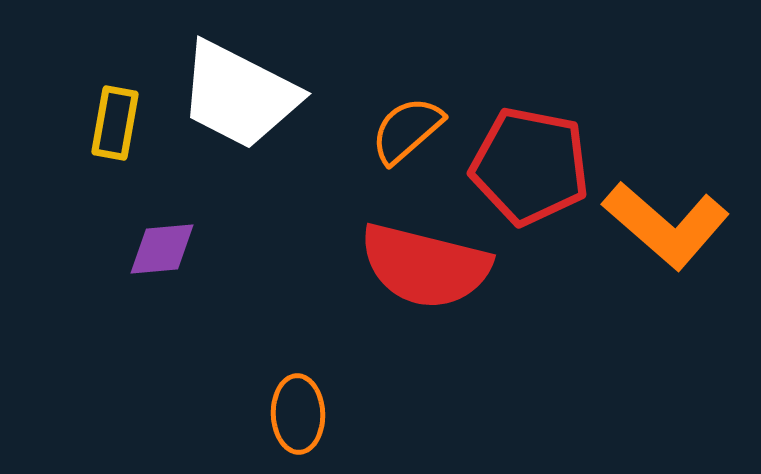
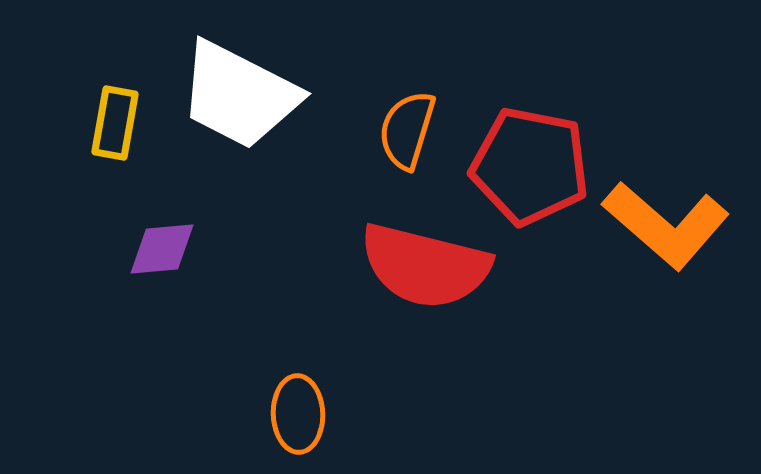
orange semicircle: rotated 32 degrees counterclockwise
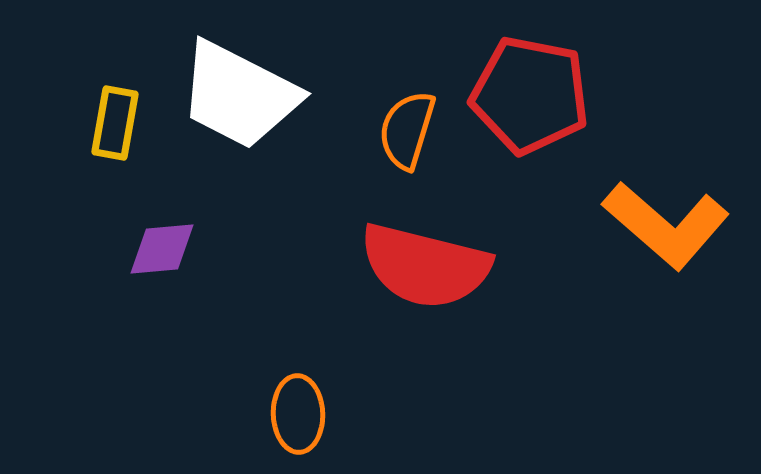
red pentagon: moved 71 px up
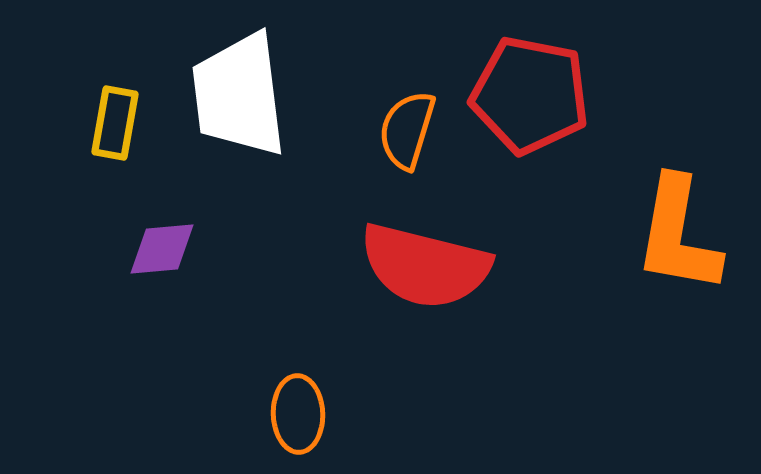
white trapezoid: rotated 56 degrees clockwise
orange L-shape: moved 12 px right, 10 px down; rotated 59 degrees clockwise
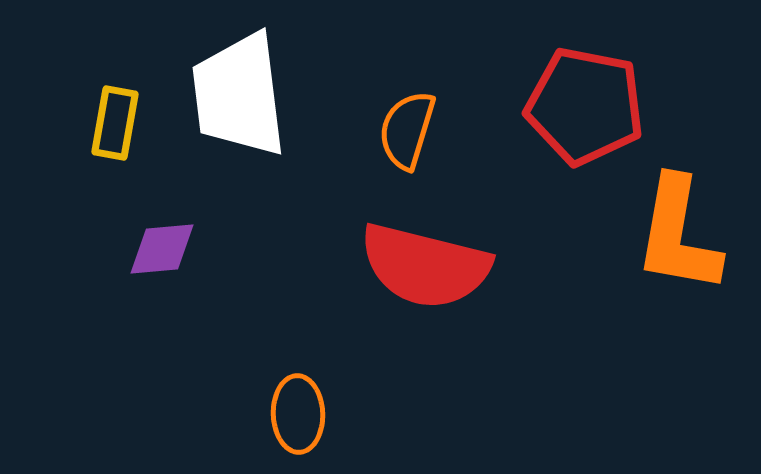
red pentagon: moved 55 px right, 11 px down
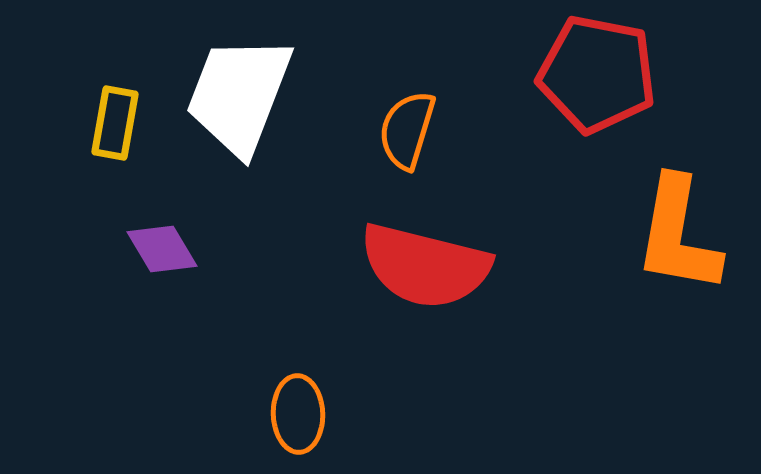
white trapezoid: rotated 28 degrees clockwise
red pentagon: moved 12 px right, 32 px up
purple diamond: rotated 64 degrees clockwise
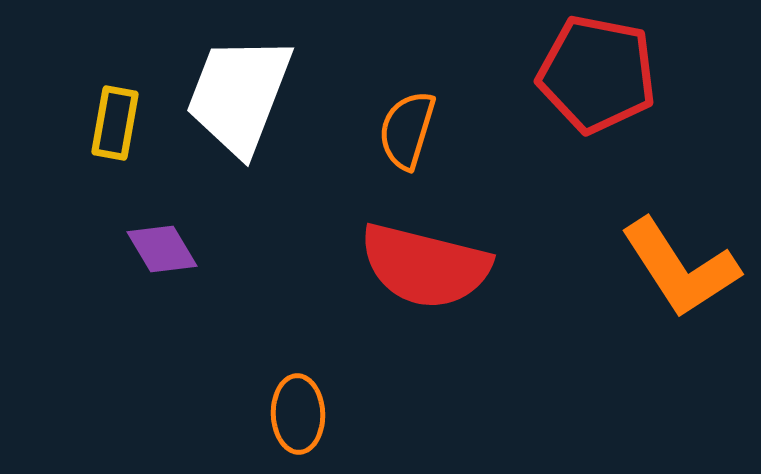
orange L-shape: moved 2 px right, 33 px down; rotated 43 degrees counterclockwise
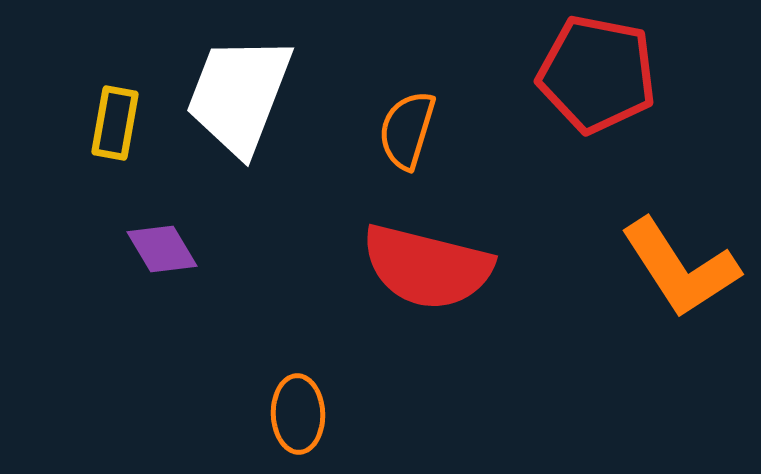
red semicircle: moved 2 px right, 1 px down
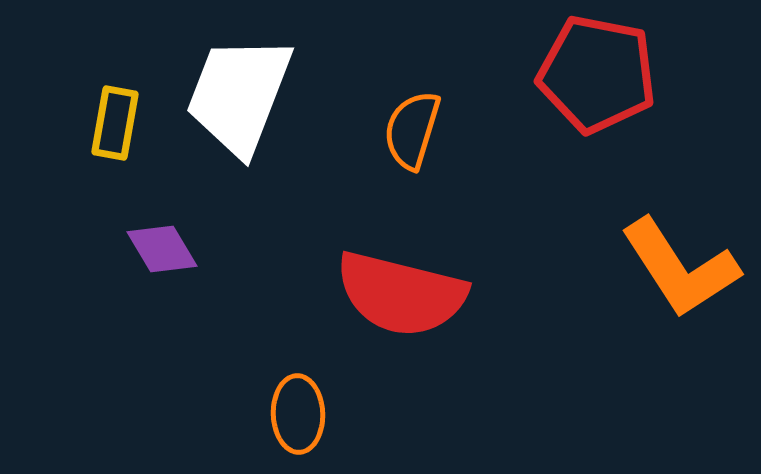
orange semicircle: moved 5 px right
red semicircle: moved 26 px left, 27 px down
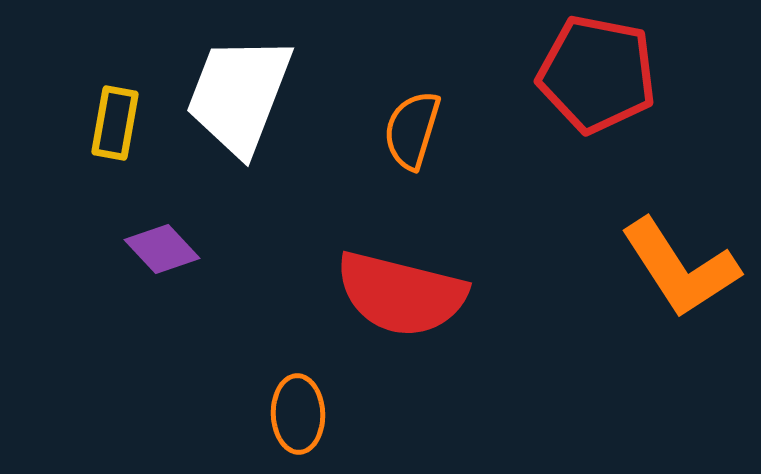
purple diamond: rotated 12 degrees counterclockwise
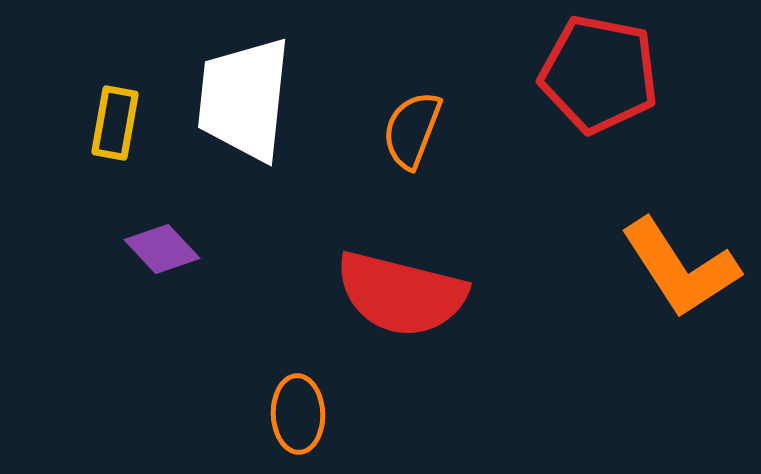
red pentagon: moved 2 px right
white trapezoid: moved 5 px right, 4 px down; rotated 15 degrees counterclockwise
orange semicircle: rotated 4 degrees clockwise
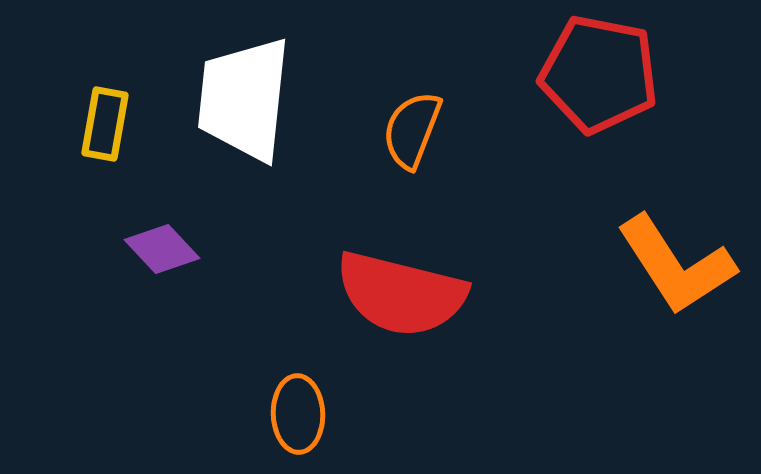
yellow rectangle: moved 10 px left, 1 px down
orange L-shape: moved 4 px left, 3 px up
